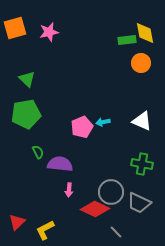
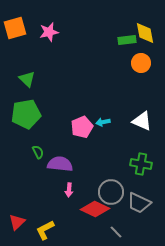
green cross: moved 1 px left
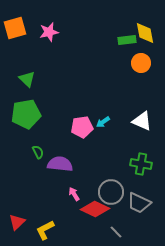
cyan arrow: rotated 24 degrees counterclockwise
pink pentagon: rotated 15 degrees clockwise
pink arrow: moved 5 px right, 4 px down; rotated 144 degrees clockwise
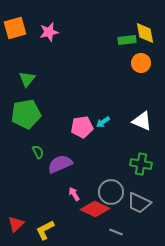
green triangle: rotated 24 degrees clockwise
purple semicircle: rotated 30 degrees counterclockwise
red triangle: moved 1 px left, 2 px down
gray line: rotated 24 degrees counterclockwise
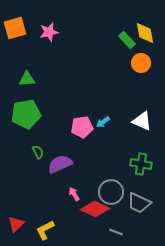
green rectangle: rotated 54 degrees clockwise
green triangle: rotated 48 degrees clockwise
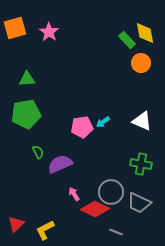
pink star: rotated 24 degrees counterclockwise
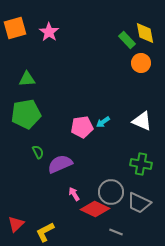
yellow L-shape: moved 2 px down
